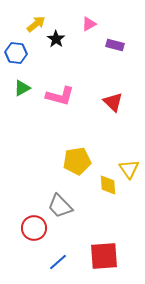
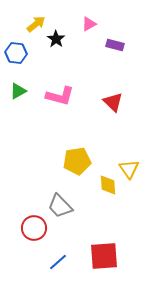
green triangle: moved 4 px left, 3 px down
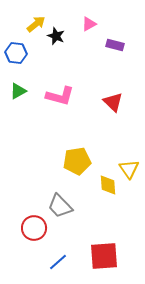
black star: moved 3 px up; rotated 12 degrees counterclockwise
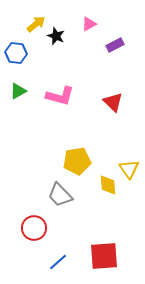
purple rectangle: rotated 42 degrees counterclockwise
gray trapezoid: moved 11 px up
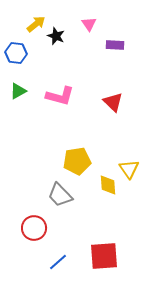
pink triangle: rotated 35 degrees counterclockwise
purple rectangle: rotated 30 degrees clockwise
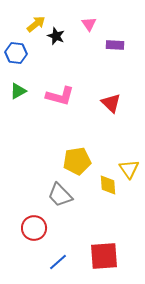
red triangle: moved 2 px left, 1 px down
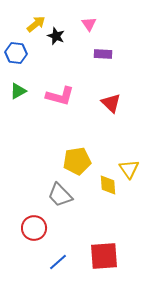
purple rectangle: moved 12 px left, 9 px down
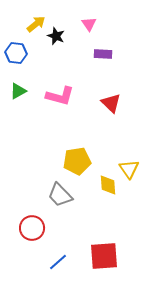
red circle: moved 2 px left
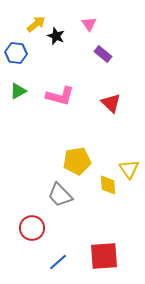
purple rectangle: rotated 36 degrees clockwise
